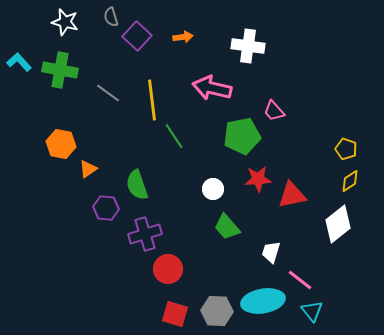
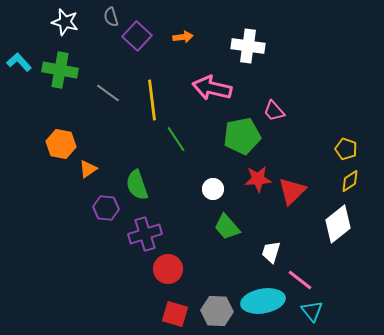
green line: moved 2 px right, 3 px down
red triangle: moved 4 px up; rotated 32 degrees counterclockwise
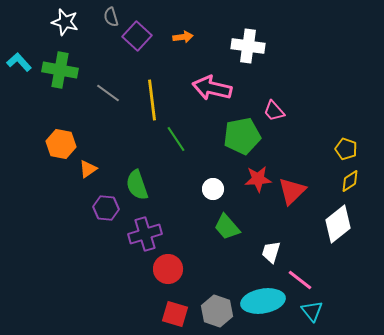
gray hexagon: rotated 16 degrees clockwise
